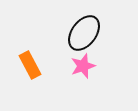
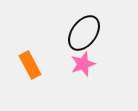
pink star: moved 2 px up
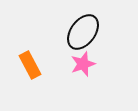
black ellipse: moved 1 px left, 1 px up
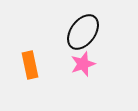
orange rectangle: rotated 16 degrees clockwise
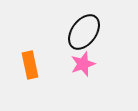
black ellipse: moved 1 px right
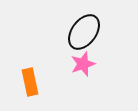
orange rectangle: moved 17 px down
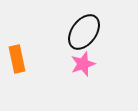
orange rectangle: moved 13 px left, 23 px up
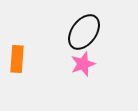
orange rectangle: rotated 16 degrees clockwise
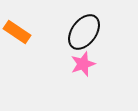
orange rectangle: moved 27 px up; rotated 60 degrees counterclockwise
